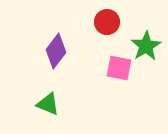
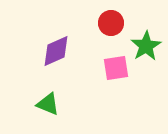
red circle: moved 4 px right, 1 px down
purple diamond: rotated 28 degrees clockwise
pink square: moved 3 px left; rotated 20 degrees counterclockwise
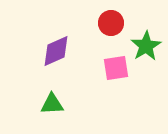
green triangle: moved 4 px right; rotated 25 degrees counterclockwise
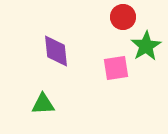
red circle: moved 12 px right, 6 px up
purple diamond: rotated 72 degrees counterclockwise
green triangle: moved 9 px left
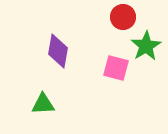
purple diamond: moved 2 px right; rotated 16 degrees clockwise
pink square: rotated 24 degrees clockwise
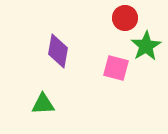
red circle: moved 2 px right, 1 px down
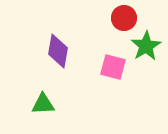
red circle: moved 1 px left
pink square: moved 3 px left, 1 px up
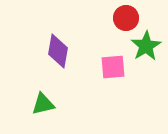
red circle: moved 2 px right
pink square: rotated 20 degrees counterclockwise
green triangle: rotated 10 degrees counterclockwise
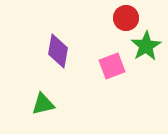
pink square: moved 1 px left, 1 px up; rotated 16 degrees counterclockwise
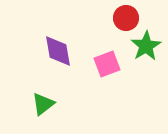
purple diamond: rotated 20 degrees counterclockwise
pink square: moved 5 px left, 2 px up
green triangle: rotated 25 degrees counterclockwise
